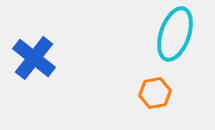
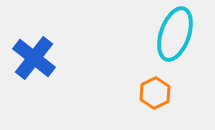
orange hexagon: rotated 16 degrees counterclockwise
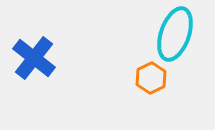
orange hexagon: moved 4 px left, 15 px up
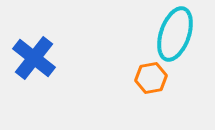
orange hexagon: rotated 16 degrees clockwise
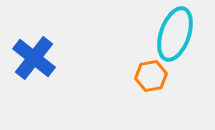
orange hexagon: moved 2 px up
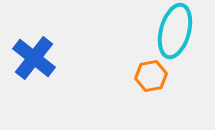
cyan ellipse: moved 3 px up; rotated 4 degrees counterclockwise
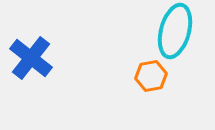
blue cross: moved 3 px left
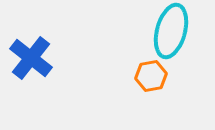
cyan ellipse: moved 4 px left
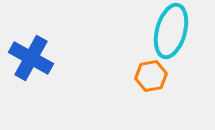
blue cross: rotated 9 degrees counterclockwise
